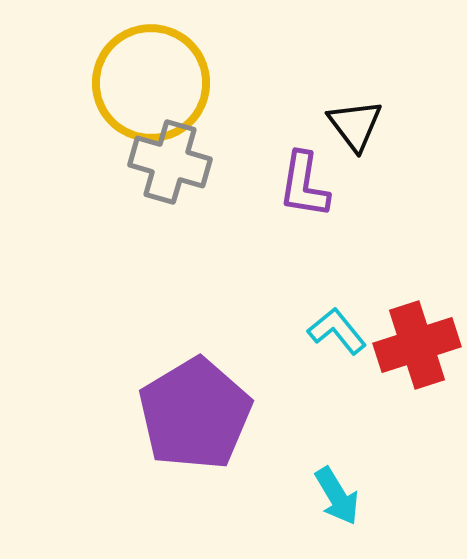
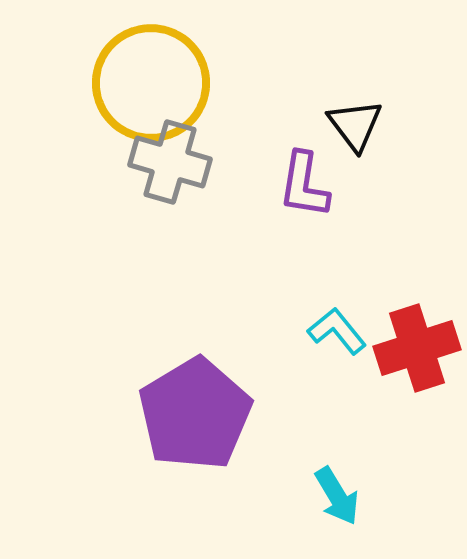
red cross: moved 3 px down
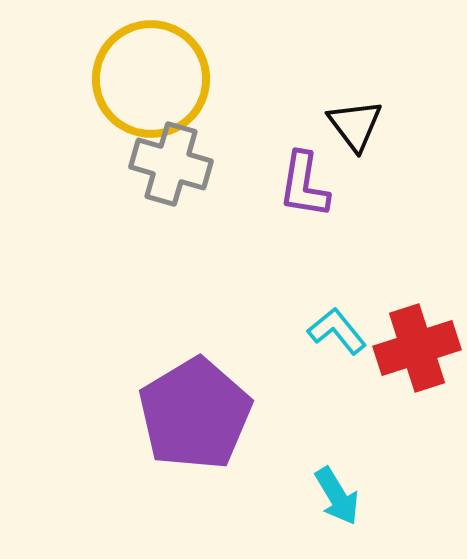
yellow circle: moved 4 px up
gray cross: moved 1 px right, 2 px down
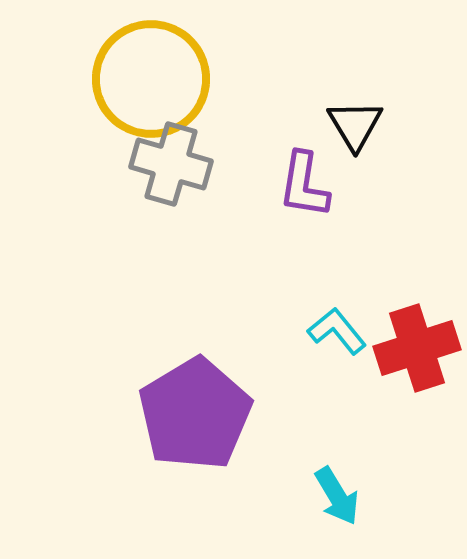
black triangle: rotated 6 degrees clockwise
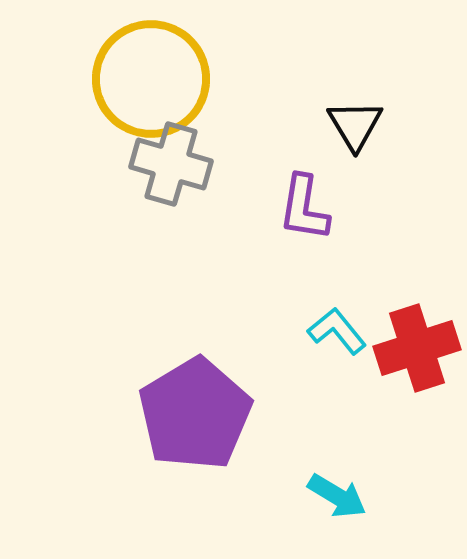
purple L-shape: moved 23 px down
cyan arrow: rotated 28 degrees counterclockwise
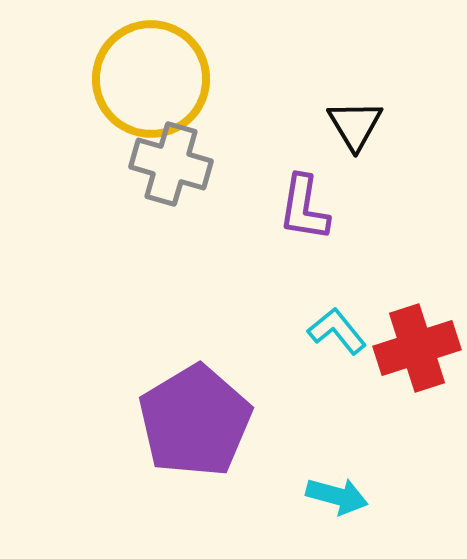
purple pentagon: moved 7 px down
cyan arrow: rotated 16 degrees counterclockwise
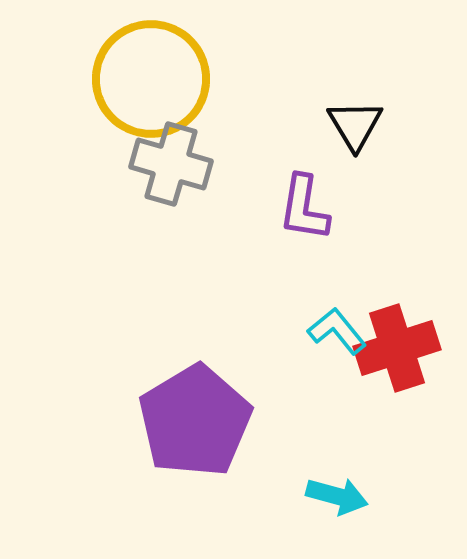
red cross: moved 20 px left
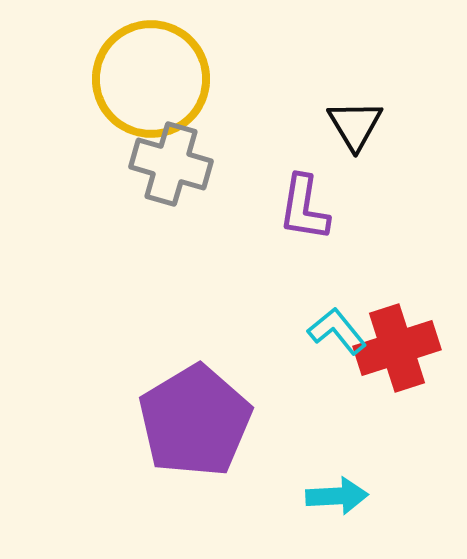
cyan arrow: rotated 18 degrees counterclockwise
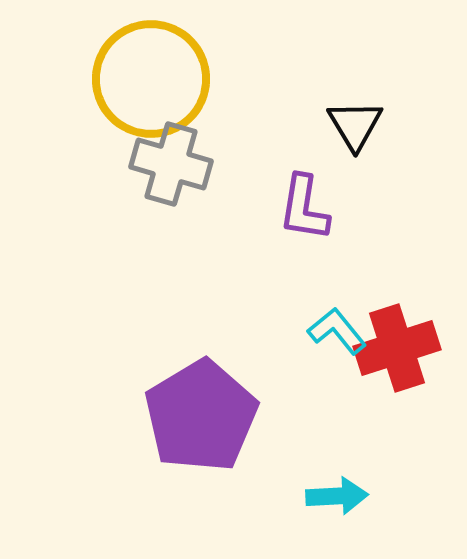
purple pentagon: moved 6 px right, 5 px up
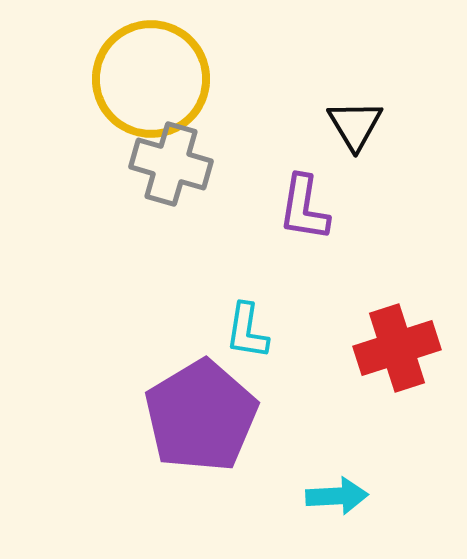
cyan L-shape: moved 90 px left; rotated 132 degrees counterclockwise
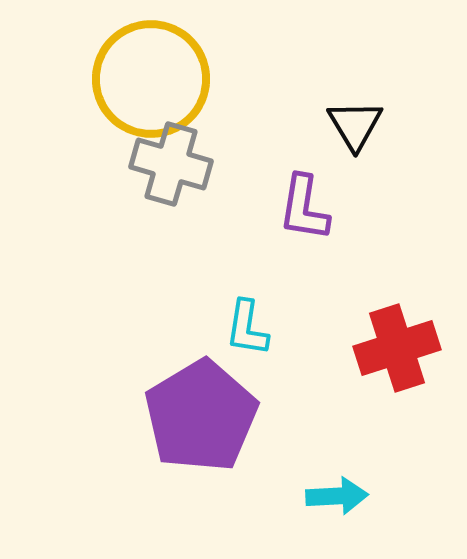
cyan L-shape: moved 3 px up
